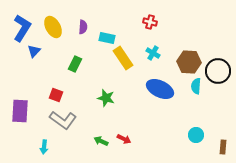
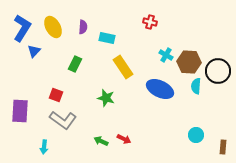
cyan cross: moved 13 px right, 2 px down
yellow rectangle: moved 9 px down
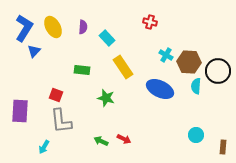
blue L-shape: moved 2 px right
cyan rectangle: rotated 35 degrees clockwise
green rectangle: moved 7 px right, 6 px down; rotated 70 degrees clockwise
gray L-shape: moved 2 px left, 1 px down; rotated 48 degrees clockwise
cyan arrow: rotated 24 degrees clockwise
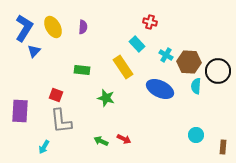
cyan rectangle: moved 30 px right, 6 px down
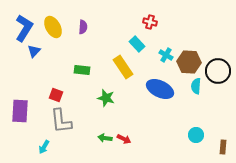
green arrow: moved 4 px right, 3 px up; rotated 16 degrees counterclockwise
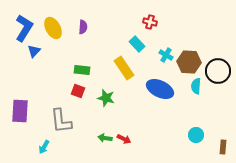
yellow ellipse: moved 1 px down
yellow rectangle: moved 1 px right, 1 px down
red square: moved 22 px right, 4 px up
